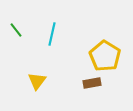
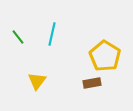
green line: moved 2 px right, 7 px down
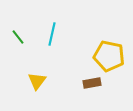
yellow pentagon: moved 4 px right; rotated 20 degrees counterclockwise
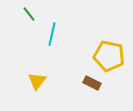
green line: moved 11 px right, 23 px up
brown rectangle: rotated 36 degrees clockwise
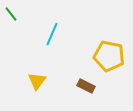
green line: moved 18 px left
cyan line: rotated 10 degrees clockwise
brown rectangle: moved 6 px left, 3 px down
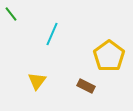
yellow pentagon: rotated 24 degrees clockwise
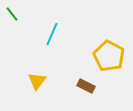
green line: moved 1 px right
yellow pentagon: rotated 8 degrees counterclockwise
